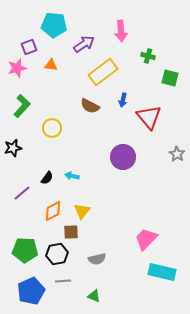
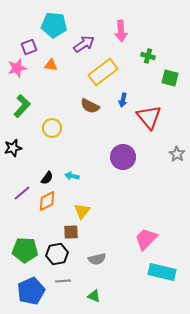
orange diamond: moved 6 px left, 10 px up
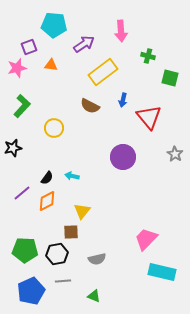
yellow circle: moved 2 px right
gray star: moved 2 px left
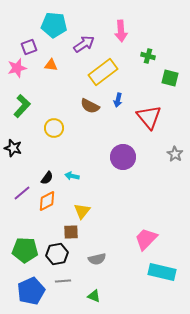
blue arrow: moved 5 px left
black star: rotated 30 degrees clockwise
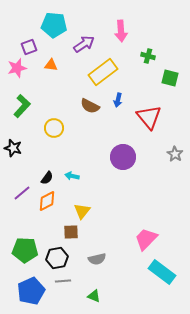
black hexagon: moved 4 px down
cyan rectangle: rotated 24 degrees clockwise
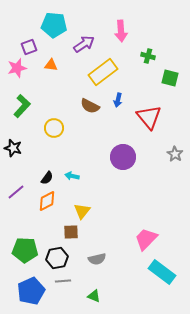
purple line: moved 6 px left, 1 px up
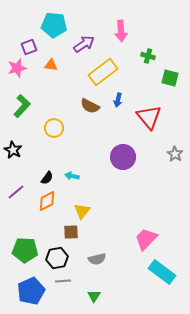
black star: moved 2 px down; rotated 12 degrees clockwise
green triangle: rotated 40 degrees clockwise
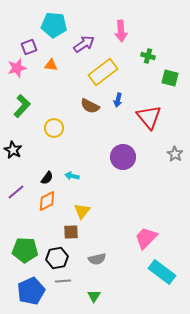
pink trapezoid: moved 1 px up
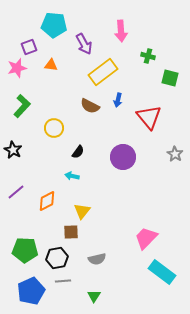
purple arrow: rotated 95 degrees clockwise
black semicircle: moved 31 px right, 26 px up
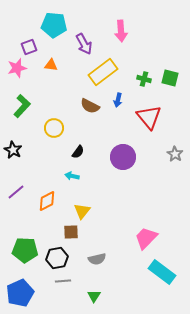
green cross: moved 4 px left, 23 px down
blue pentagon: moved 11 px left, 2 px down
